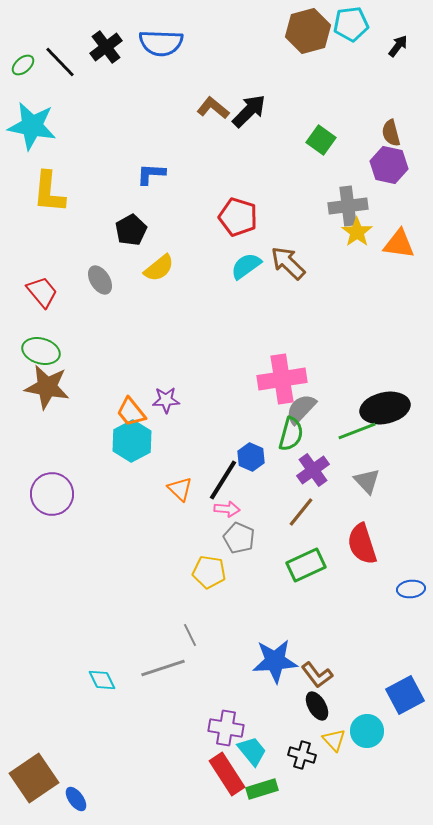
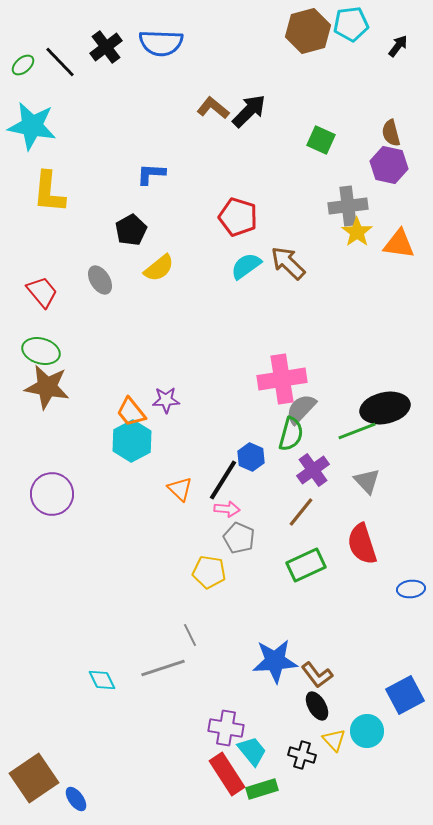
green square at (321, 140): rotated 12 degrees counterclockwise
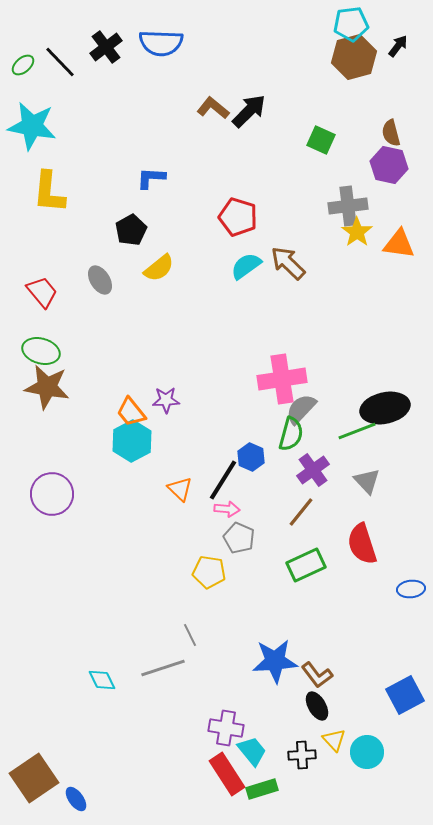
brown hexagon at (308, 31): moved 46 px right, 26 px down
blue L-shape at (151, 174): moved 4 px down
cyan circle at (367, 731): moved 21 px down
black cross at (302, 755): rotated 20 degrees counterclockwise
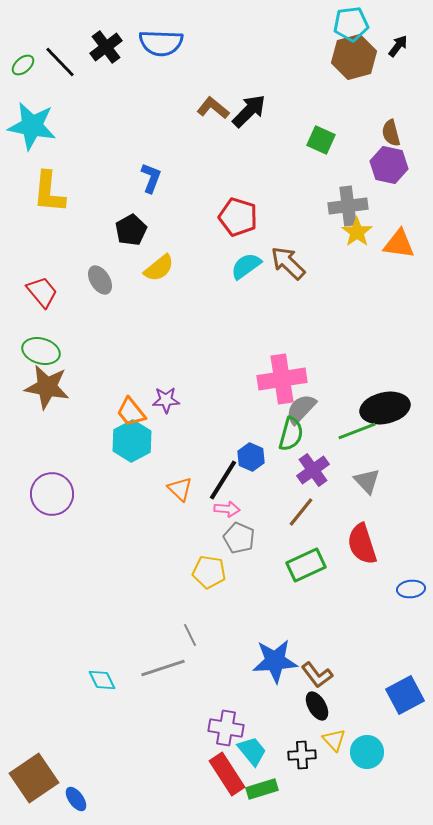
blue L-shape at (151, 178): rotated 108 degrees clockwise
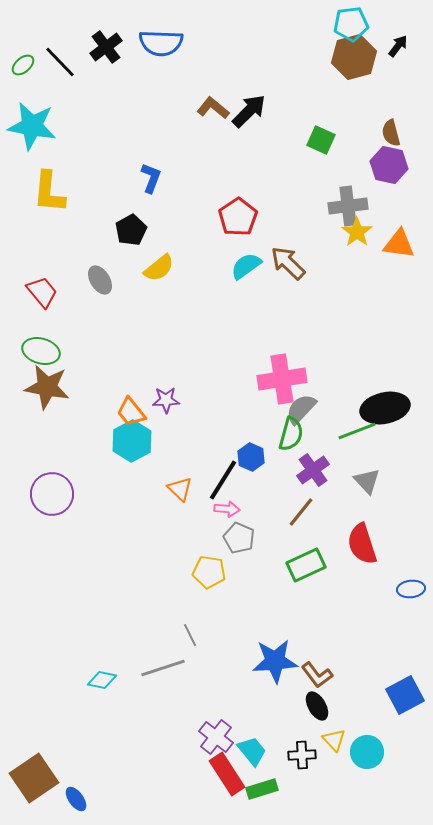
red pentagon at (238, 217): rotated 21 degrees clockwise
cyan diamond at (102, 680): rotated 52 degrees counterclockwise
purple cross at (226, 728): moved 10 px left, 9 px down; rotated 28 degrees clockwise
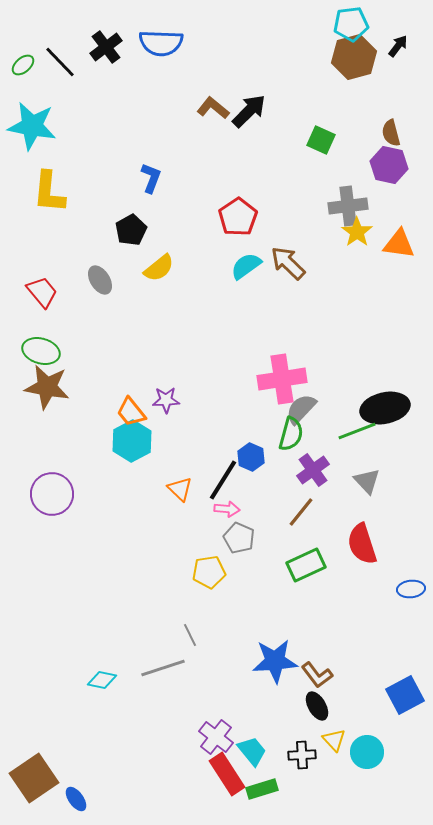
yellow pentagon at (209, 572): rotated 16 degrees counterclockwise
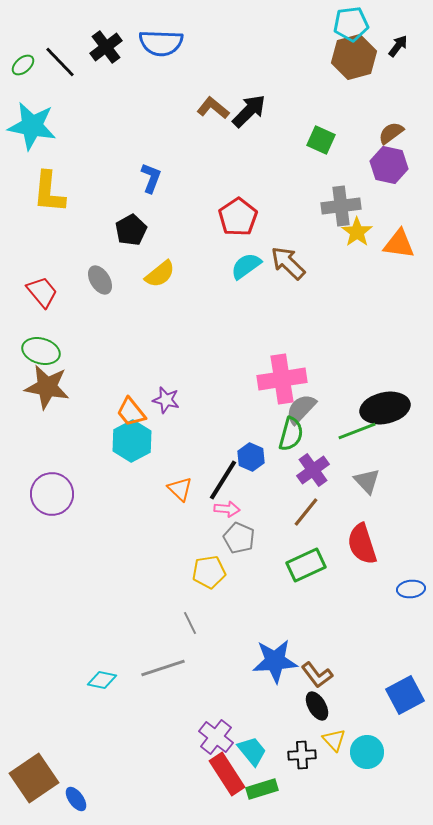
brown semicircle at (391, 133): rotated 68 degrees clockwise
gray cross at (348, 206): moved 7 px left
yellow semicircle at (159, 268): moved 1 px right, 6 px down
purple star at (166, 400): rotated 16 degrees clockwise
brown line at (301, 512): moved 5 px right
gray line at (190, 635): moved 12 px up
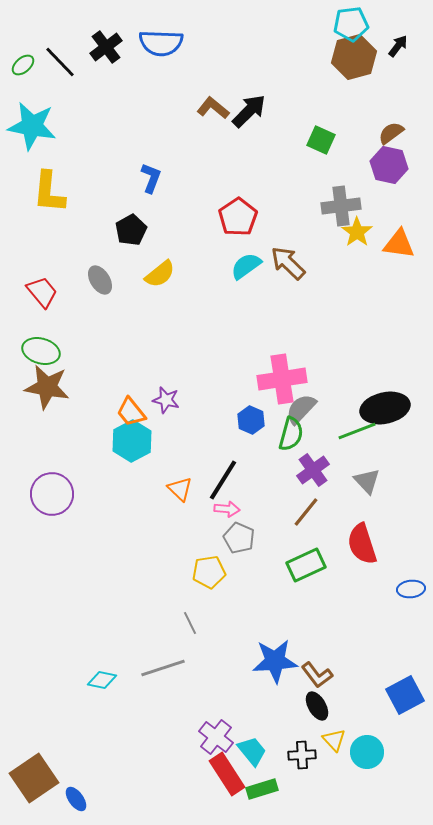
blue hexagon at (251, 457): moved 37 px up
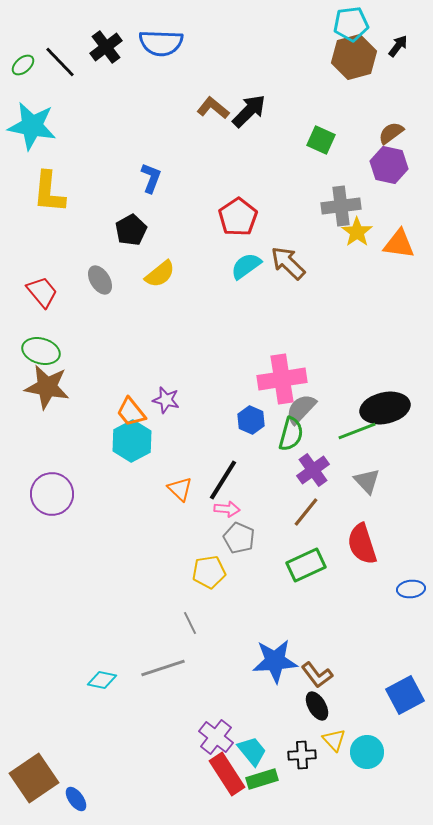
green rectangle at (262, 789): moved 10 px up
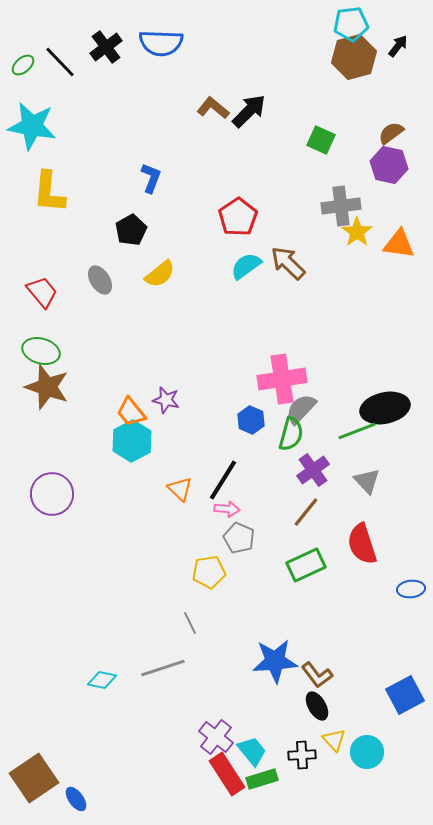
brown star at (47, 387): rotated 9 degrees clockwise
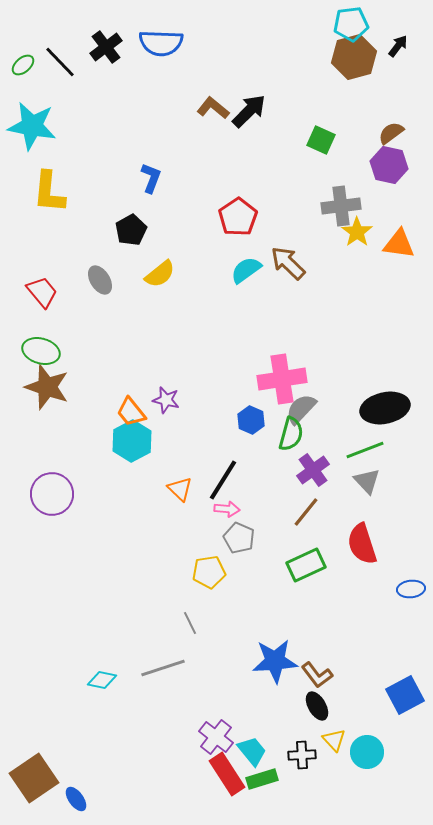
cyan semicircle at (246, 266): moved 4 px down
green line at (357, 431): moved 8 px right, 19 px down
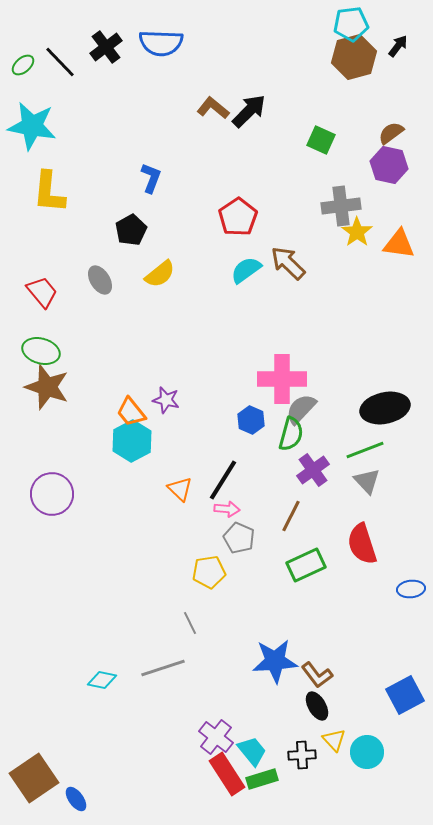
pink cross at (282, 379): rotated 9 degrees clockwise
brown line at (306, 512): moved 15 px left, 4 px down; rotated 12 degrees counterclockwise
